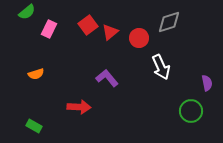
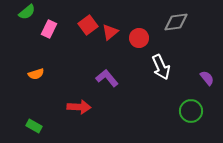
gray diamond: moved 7 px right; rotated 10 degrees clockwise
purple semicircle: moved 5 px up; rotated 28 degrees counterclockwise
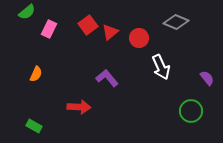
gray diamond: rotated 30 degrees clockwise
orange semicircle: rotated 49 degrees counterclockwise
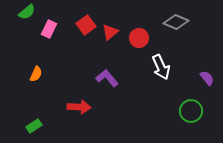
red square: moved 2 px left
green rectangle: rotated 63 degrees counterclockwise
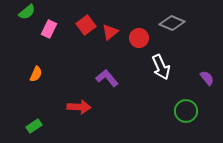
gray diamond: moved 4 px left, 1 px down
green circle: moved 5 px left
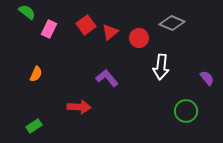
green semicircle: rotated 102 degrees counterclockwise
white arrow: rotated 30 degrees clockwise
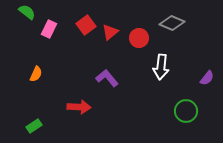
purple semicircle: rotated 77 degrees clockwise
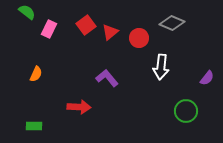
green rectangle: rotated 35 degrees clockwise
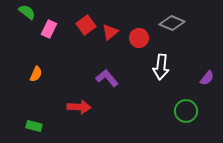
green rectangle: rotated 14 degrees clockwise
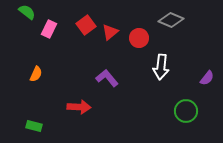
gray diamond: moved 1 px left, 3 px up
